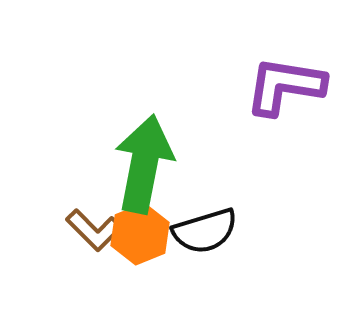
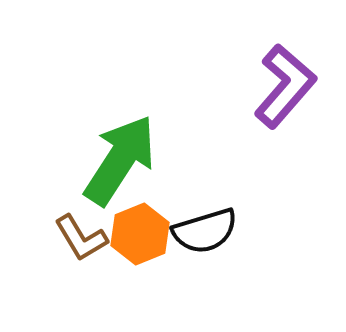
purple L-shape: rotated 122 degrees clockwise
green arrow: moved 24 px left, 4 px up; rotated 22 degrees clockwise
brown L-shape: moved 13 px left, 8 px down; rotated 14 degrees clockwise
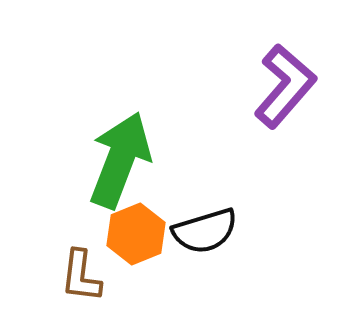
green arrow: rotated 12 degrees counterclockwise
orange hexagon: moved 4 px left
brown L-shape: moved 38 px down; rotated 38 degrees clockwise
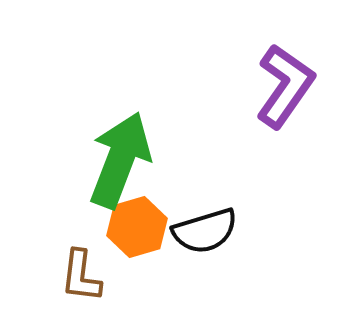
purple L-shape: rotated 6 degrees counterclockwise
orange hexagon: moved 1 px right, 7 px up; rotated 6 degrees clockwise
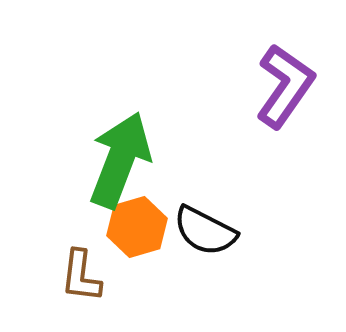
black semicircle: rotated 44 degrees clockwise
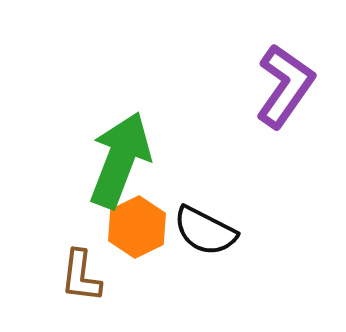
orange hexagon: rotated 10 degrees counterclockwise
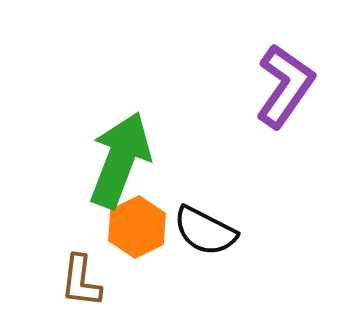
brown L-shape: moved 5 px down
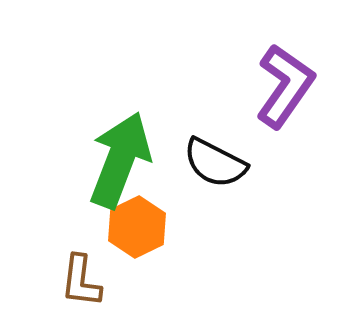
black semicircle: moved 10 px right, 68 px up
